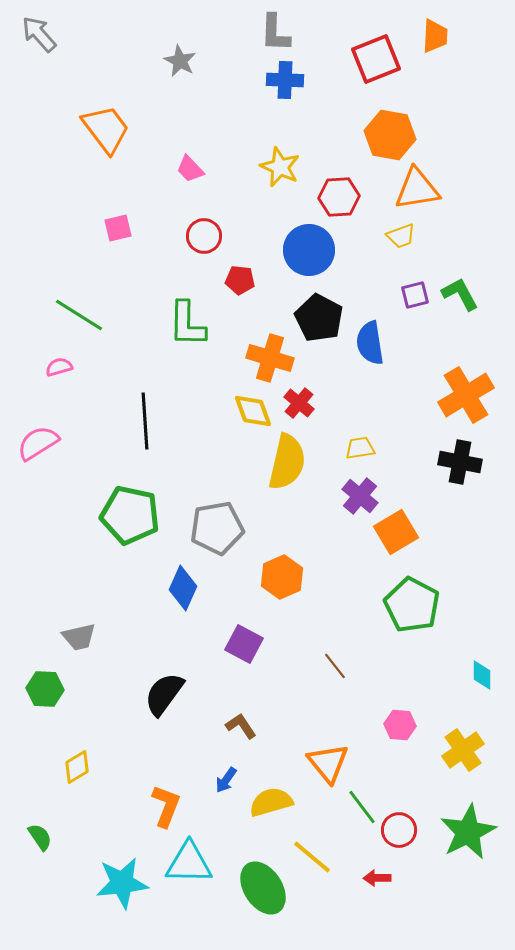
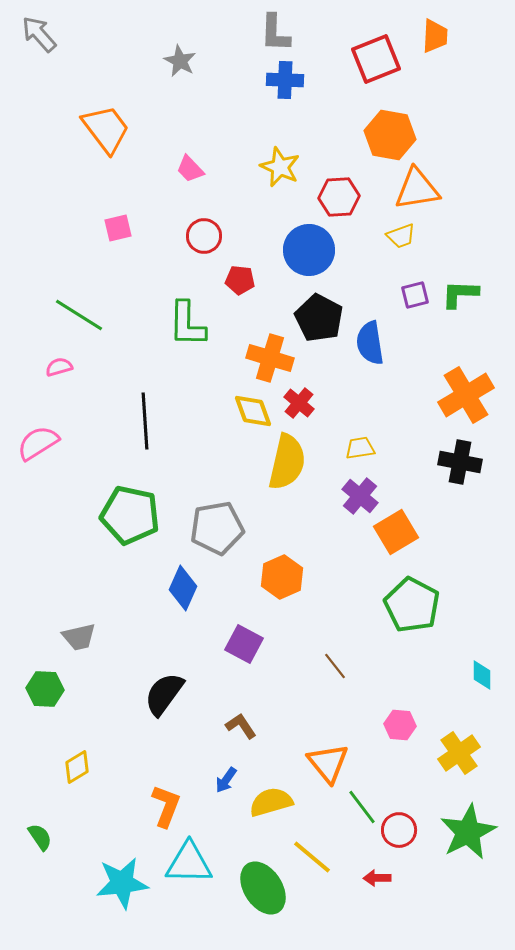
green L-shape at (460, 294): rotated 60 degrees counterclockwise
yellow cross at (463, 750): moved 4 px left, 3 px down
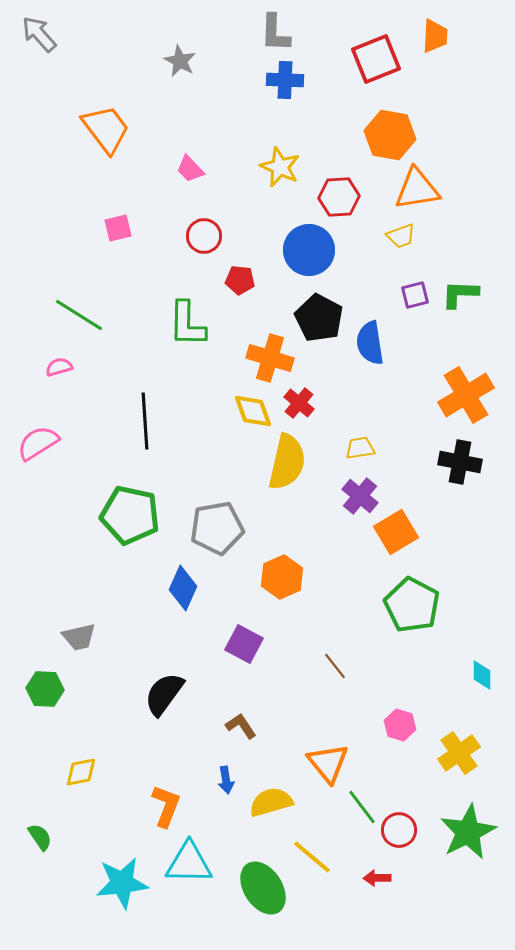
pink hexagon at (400, 725): rotated 12 degrees clockwise
yellow diamond at (77, 767): moved 4 px right, 5 px down; rotated 20 degrees clockwise
blue arrow at (226, 780): rotated 44 degrees counterclockwise
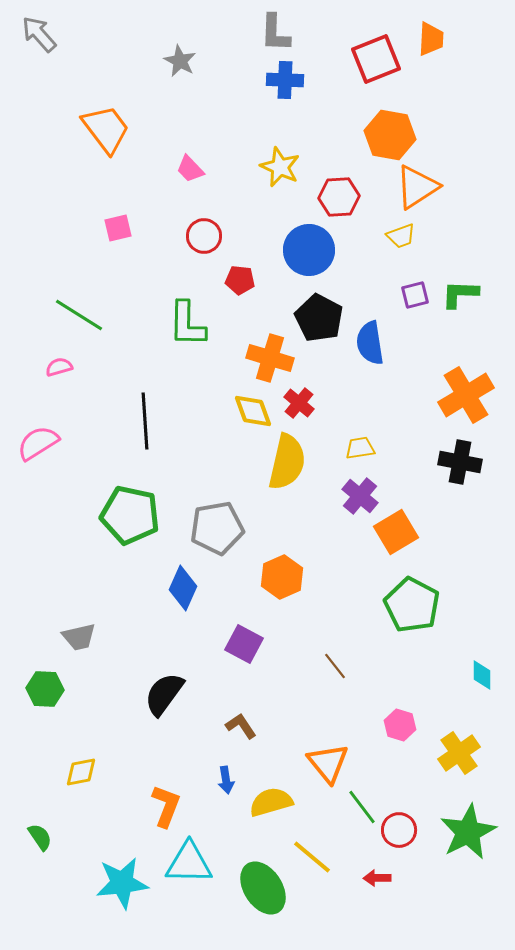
orange trapezoid at (435, 36): moved 4 px left, 3 px down
orange triangle at (417, 189): moved 2 px up; rotated 24 degrees counterclockwise
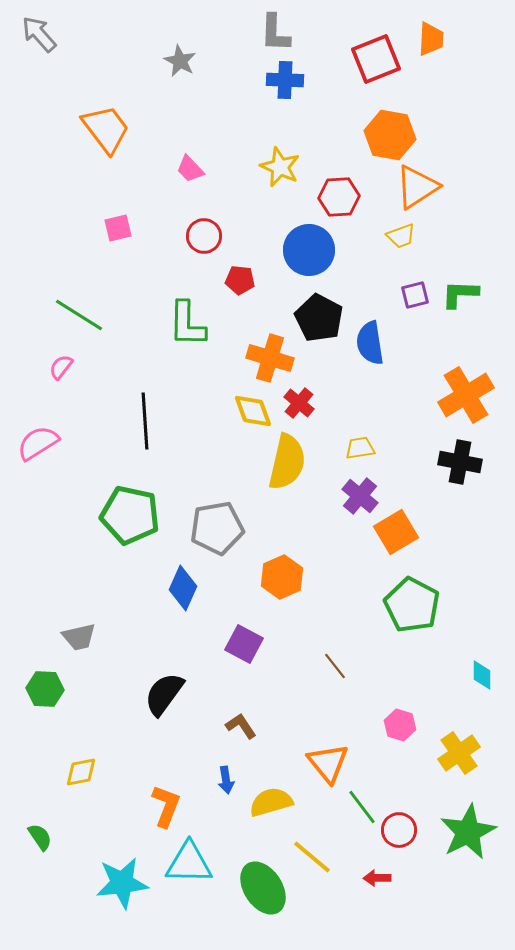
pink semicircle at (59, 367): moved 2 px right; rotated 36 degrees counterclockwise
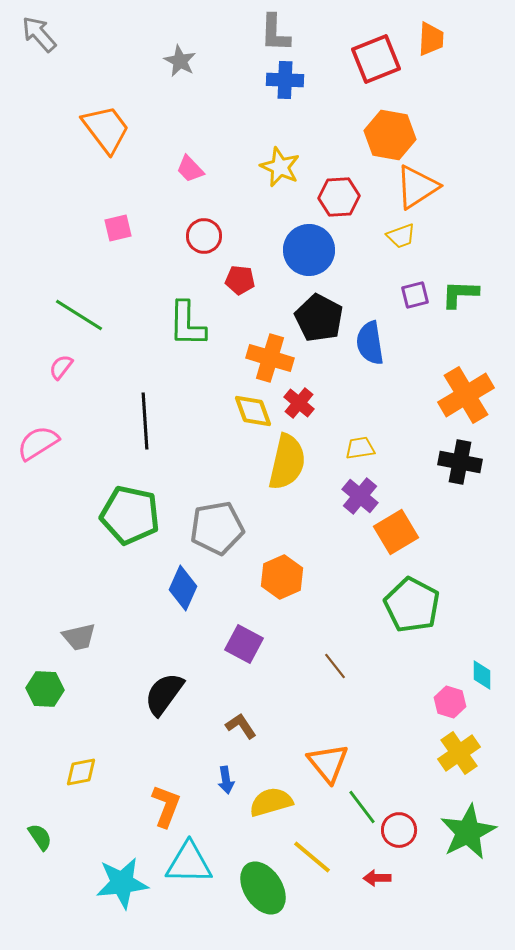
pink hexagon at (400, 725): moved 50 px right, 23 px up
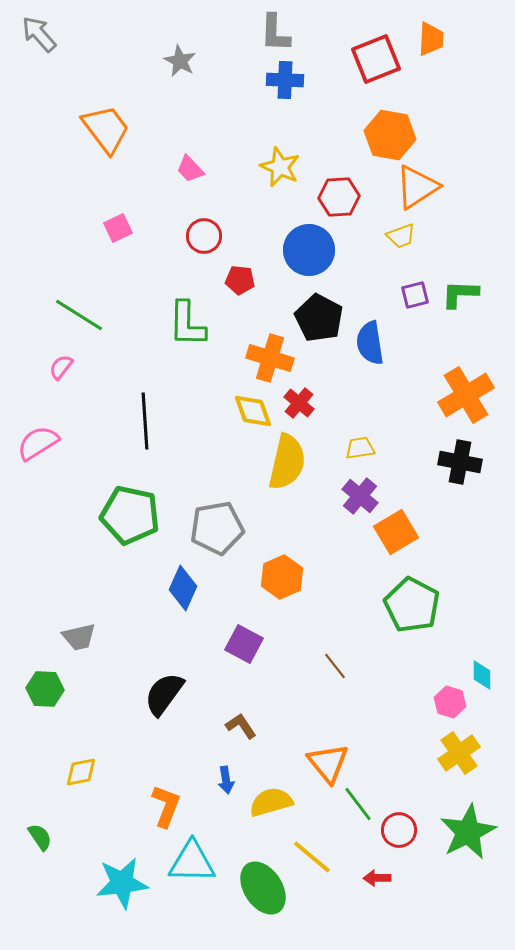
pink square at (118, 228): rotated 12 degrees counterclockwise
green line at (362, 807): moved 4 px left, 3 px up
cyan triangle at (189, 863): moved 3 px right, 1 px up
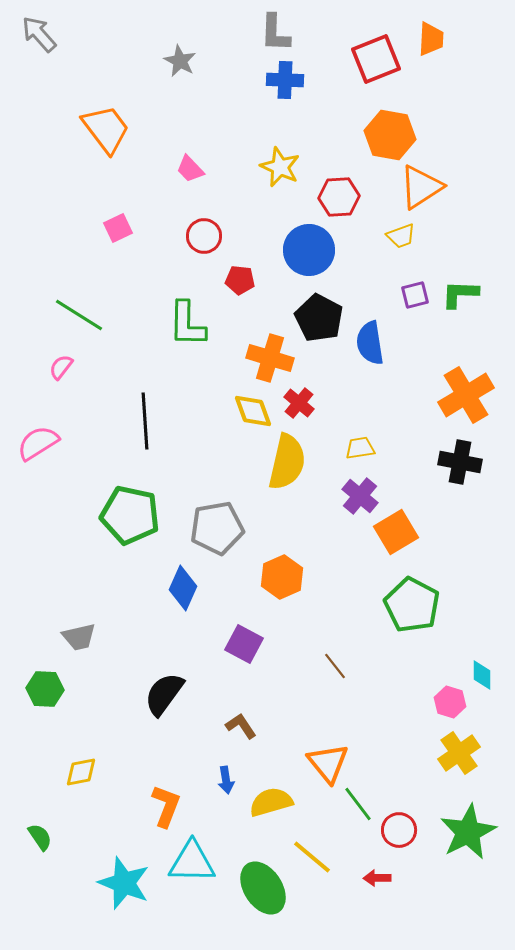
orange triangle at (417, 187): moved 4 px right
cyan star at (122, 883): moved 2 px right; rotated 28 degrees clockwise
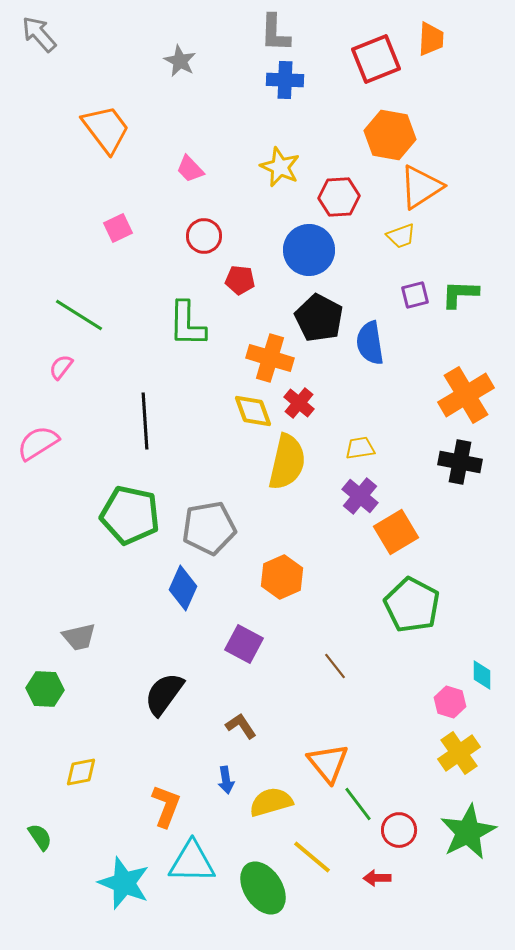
gray pentagon at (217, 528): moved 8 px left
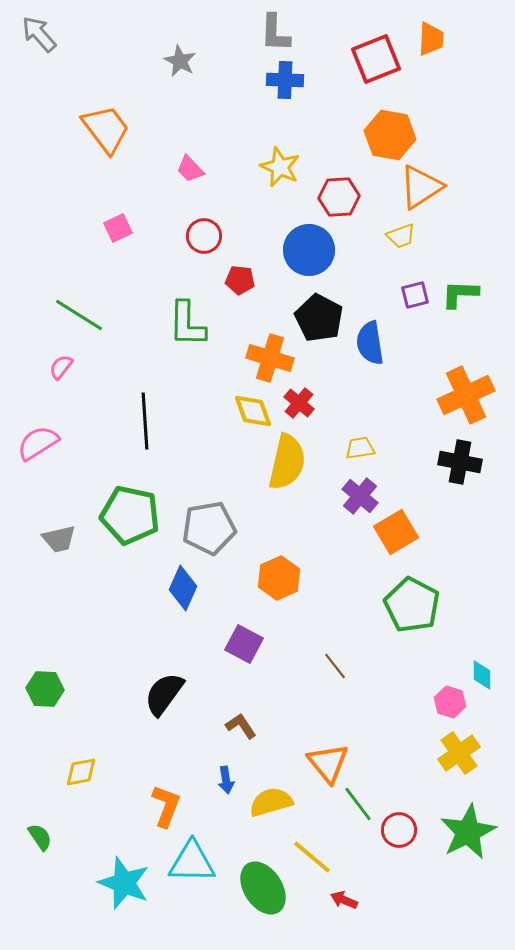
orange cross at (466, 395): rotated 6 degrees clockwise
orange hexagon at (282, 577): moved 3 px left, 1 px down
gray trapezoid at (79, 637): moved 20 px left, 98 px up
red arrow at (377, 878): moved 33 px left, 22 px down; rotated 24 degrees clockwise
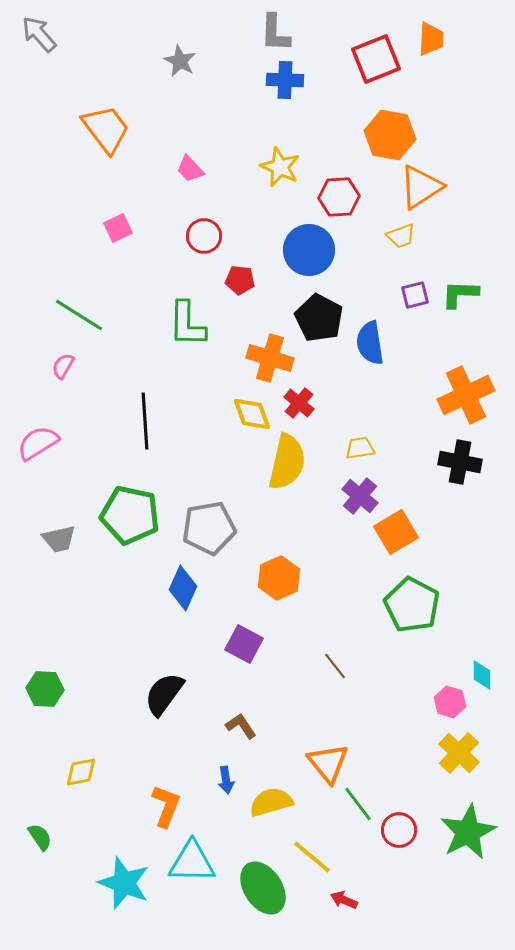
pink semicircle at (61, 367): moved 2 px right, 1 px up; rotated 8 degrees counterclockwise
yellow diamond at (253, 411): moved 1 px left, 3 px down
yellow cross at (459, 753): rotated 12 degrees counterclockwise
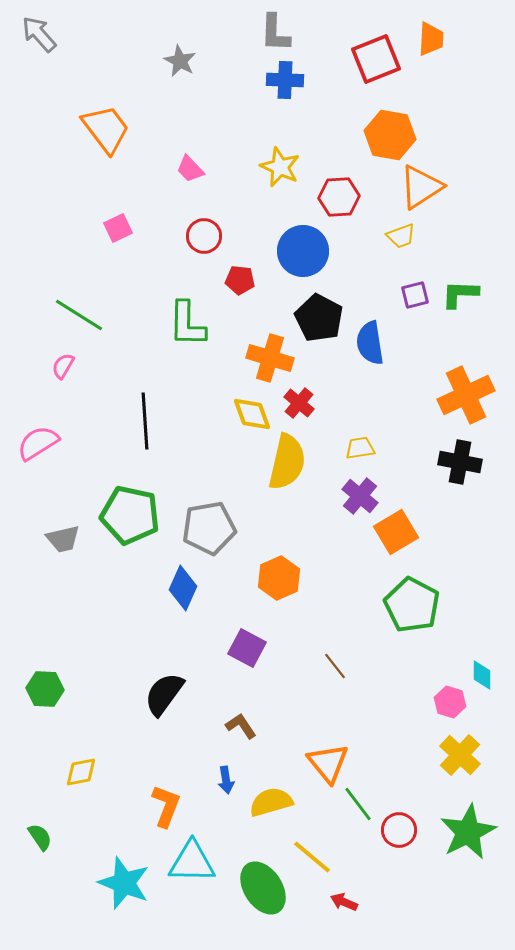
blue circle at (309, 250): moved 6 px left, 1 px down
gray trapezoid at (59, 539): moved 4 px right
purple square at (244, 644): moved 3 px right, 4 px down
yellow cross at (459, 753): moved 1 px right, 2 px down
red arrow at (344, 900): moved 2 px down
